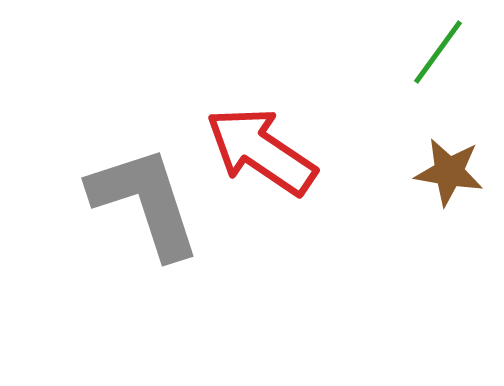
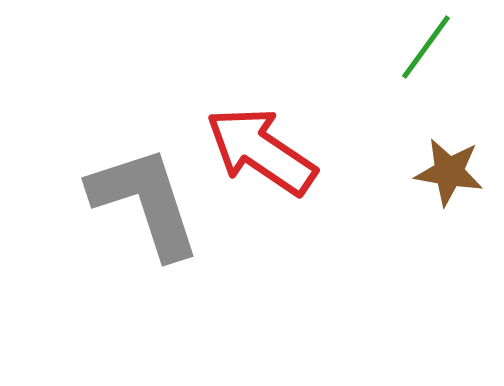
green line: moved 12 px left, 5 px up
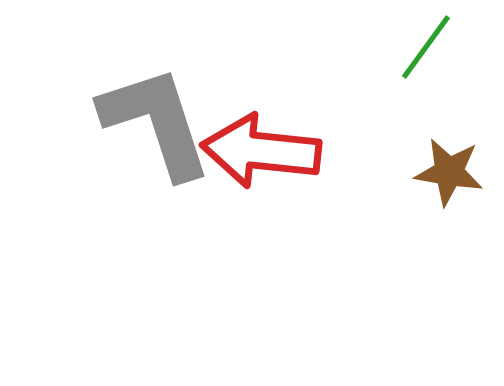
red arrow: rotated 28 degrees counterclockwise
gray L-shape: moved 11 px right, 80 px up
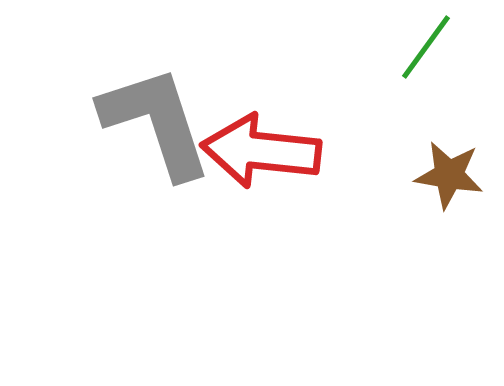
brown star: moved 3 px down
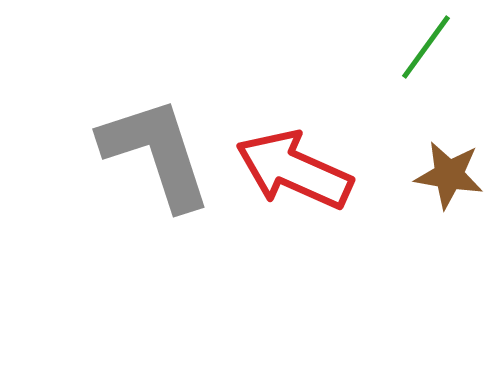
gray L-shape: moved 31 px down
red arrow: moved 33 px right, 19 px down; rotated 18 degrees clockwise
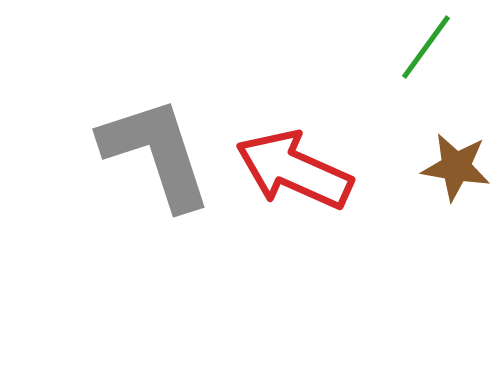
brown star: moved 7 px right, 8 px up
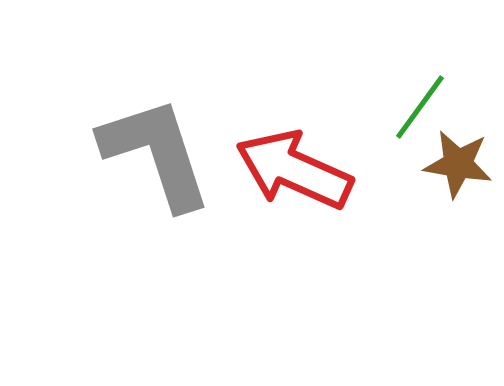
green line: moved 6 px left, 60 px down
brown star: moved 2 px right, 3 px up
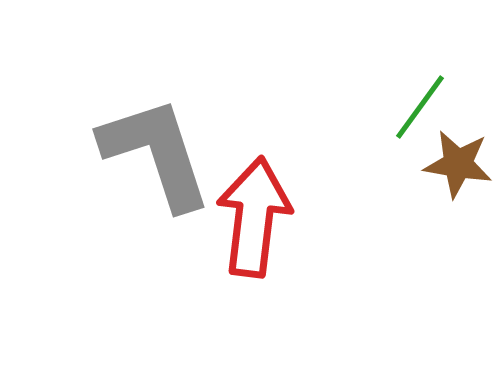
red arrow: moved 40 px left, 47 px down; rotated 73 degrees clockwise
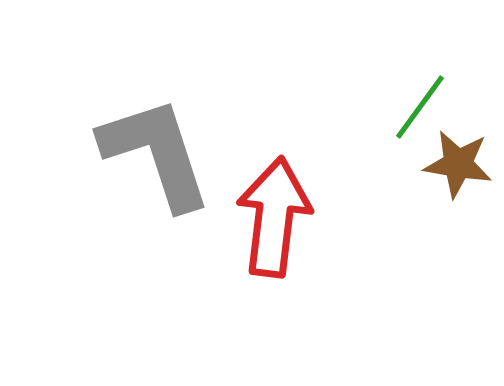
red arrow: moved 20 px right
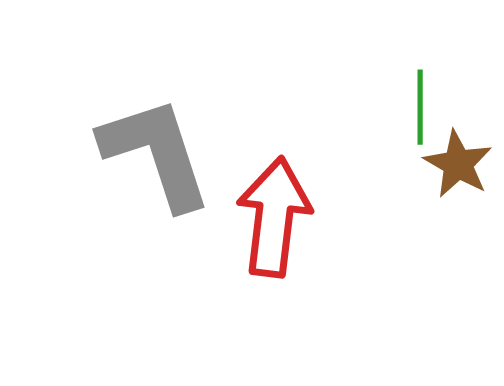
green line: rotated 36 degrees counterclockwise
brown star: rotated 20 degrees clockwise
